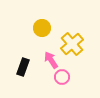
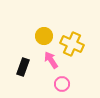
yellow circle: moved 2 px right, 8 px down
yellow cross: rotated 25 degrees counterclockwise
pink circle: moved 7 px down
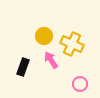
pink circle: moved 18 px right
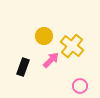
yellow cross: moved 2 px down; rotated 15 degrees clockwise
pink arrow: rotated 78 degrees clockwise
pink circle: moved 2 px down
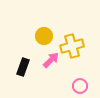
yellow cross: rotated 35 degrees clockwise
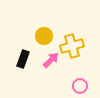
black rectangle: moved 8 px up
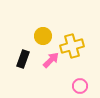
yellow circle: moved 1 px left
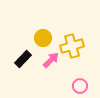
yellow circle: moved 2 px down
black rectangle: rotated 24 degrees clockwise
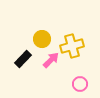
yellow circle: moved 1 px left, 1 px down
pink circle: moved 2 px up
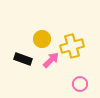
black rectangle: rotated 66 degrees clockwise
